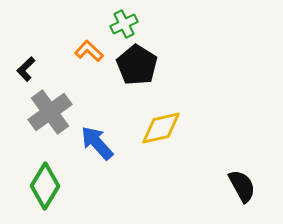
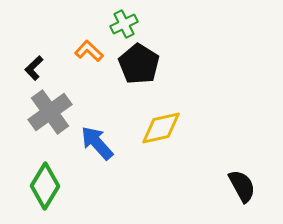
black pentagon: moved 2 px right, 1 px up
black L-shape: moved 8 px right, 1 px up
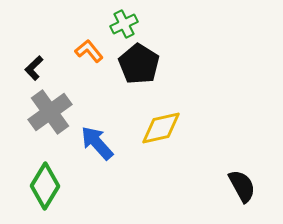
orange L-shape: rotated 8 degrees clockwise
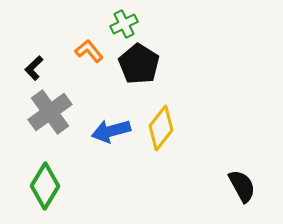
yellow diamond: rotated 39 degrees counterclockwise
blue arrow: moved 14 px right, 12 px up; rotated 63 degrees counterclockwise
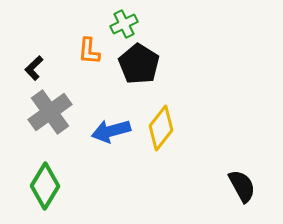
orange L-shape: rotated 136 degrees counterclockwise
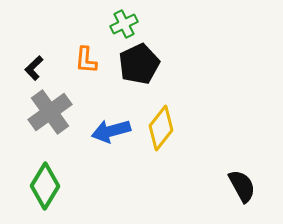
orange L-shape: moved 3 px left, 9 px down
black pentagon: rotated 15 degrees clockwise
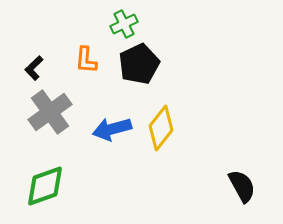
blue arrow: moved 1 px right, 2 px up
green diamond: rotated 39 degrees clockwise
